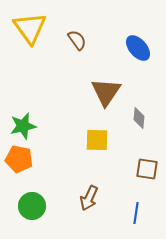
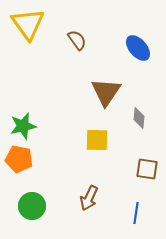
yellow triangle: moved 2 px left, 4 px up
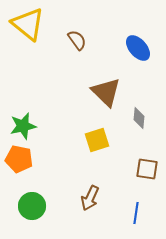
yellow triangle: rotated 15 degrees counterclockwise
brown triangle: rotated 20 degrees counterclockwise
yellow square: rotated 20 degrees counterclockwise
brown arrow: moved 1 px right
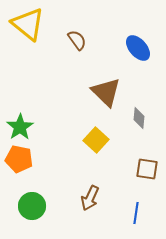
green star: moved 3 px left, 1 px down; rotated 20 degrees counterclockwise
yellow square: moved 1 px left; rotated 30 degrees counterclockwise
